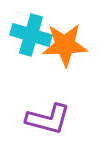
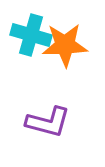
purple L-shape: moved 3 px down
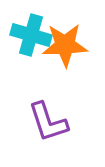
purple L-shape: rotated 57 degrees clockwise
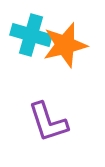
orange star: rotated 12 degrees counterclockwise
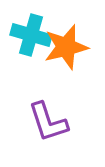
orange star: moved 1 px right, 2 px down
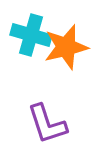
purple L-shape: moved 1 px left, 2 px down
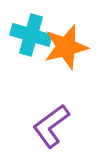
purple L-shape: moved 4 px right, 2 px down; rotated 72 degrees clockwise
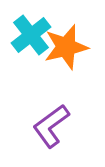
cyan cross: rotated 36 degrees clockwise
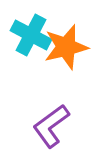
cyan cross: rotated 24 degrees counterclockwise
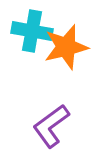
cyan cross: moved 1 px right, 4 px up; rotated 18 degrees counterclockwise
